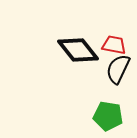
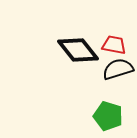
black semicircle: rotated 48 degrees clockwise
green pentagon: rotated 8 degrees clockwise
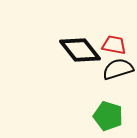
black diamond: moved 2 px right
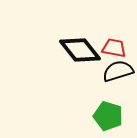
red trapezoid: moved 3 px down
black semicircle: moved 2 px down
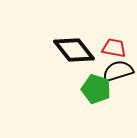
black diamond: moved 6 px left
green pentagon: moved 12 px left, 27 px up
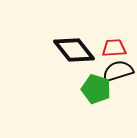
red trapezoid: rotated 15 degrees counterclockwise
